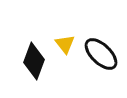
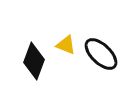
yellow triangle: moved 1 px right, 1 px down; rotated 30 degrees counterclockwise
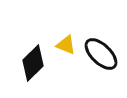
black diamond: moved 1 px left, 2 px down; rotated 24 degrees clockwise
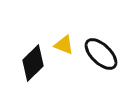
yellow triangle: moved 2 px left
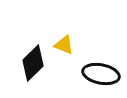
black ellipse: moved 20 px down; rotated 33 degrees counterclockwise
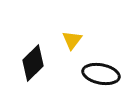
yellow triangle: moved 8 px right, 5 px up; rotated 45 degrees clockwise
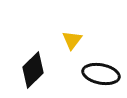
black diamond: moved 7 px down
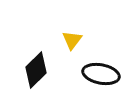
black diamond: moved 3 px right
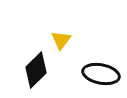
yellow triangle: moved 11 px left
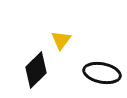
black ellipse: moved 1 px right, 1 px up
